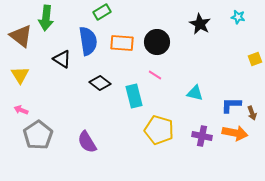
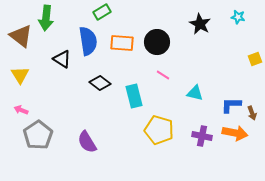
pink line: moved 8 px right
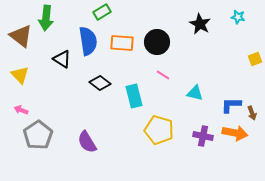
yellow triangle: rotated 12 degrees counterclockwise
purple cross: moved 1 px right
